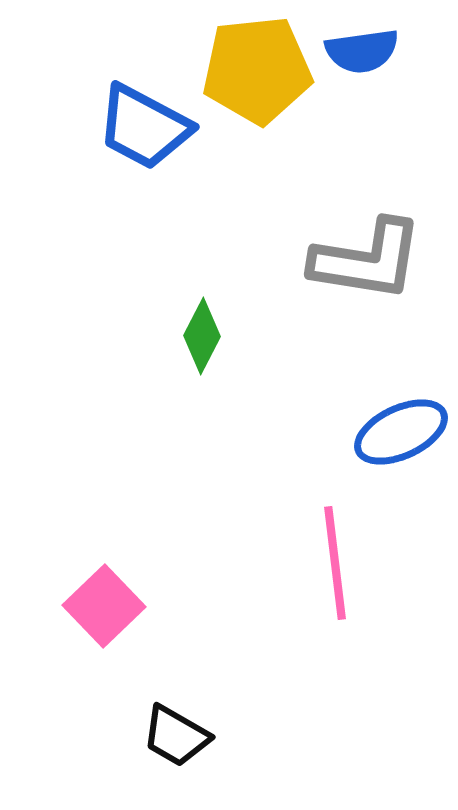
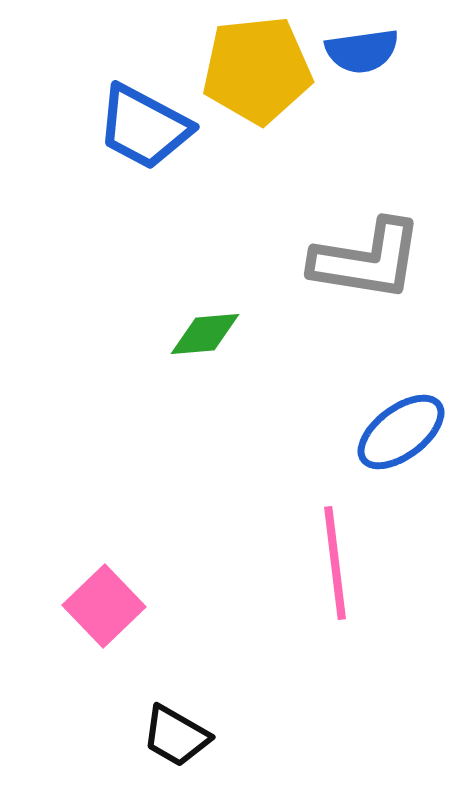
green diamond: moved 3 px right, 2 px up; rotated 58 degrees clockwise
blue ellipse: rotated 12 degrees counterclockwise
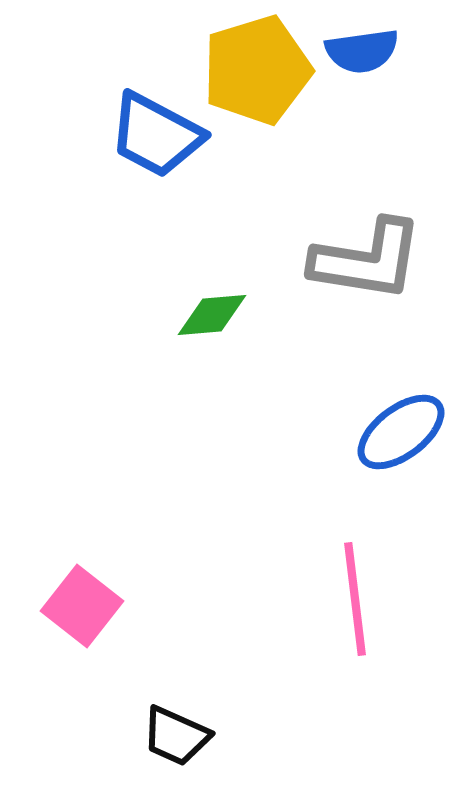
yellow pentagon: rotated 11 degrees counterclockwise
blue trapezoid: moved 12 px right, 8 px down
green diamond: moved 7 px right, 19 px up
pink line: moved 20 px right, 36 px down
pink square: moved 22 px left; rotated 8 degrees counterclockwise
black trapezoid: rotated 6 degrees counterclockwise
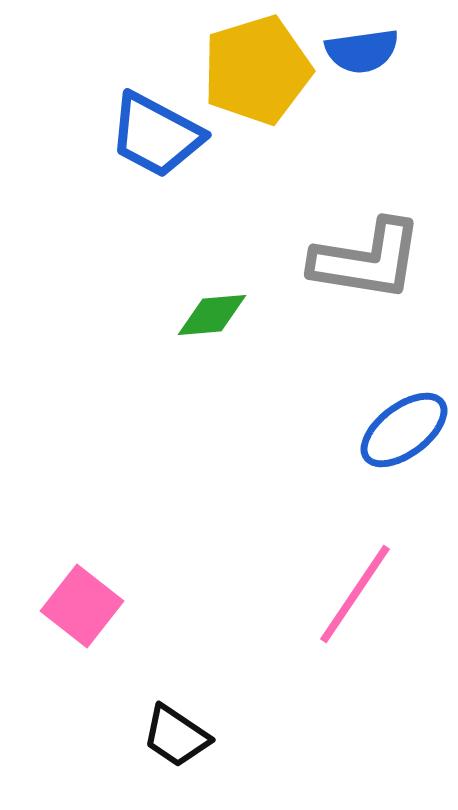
blue ellipse: moved 3 px right, 2 px up
pink line: moved 5 px up; rotated 41 degrees clockwise
black trapezoid: rotated 10 degrees clockwise
